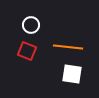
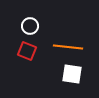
white circle: moved 1 px left, 1 px down
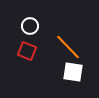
orange line: rotated 40 degrees clockwise
white square: moved 1 px right, 2 px up
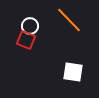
orange line: moved 1 px right, 27 px up
red square: moved 1 px left, 11 px up
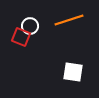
orange line: rotated 64 degrees counterclockwise
red square: moved 5 px left, 3 px up
